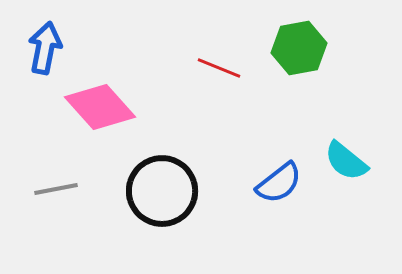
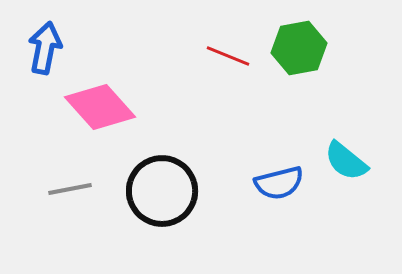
red line: moved 9 px right, 12 px up
blue semicircle: rotated 24 degrees clockwise
gray line: moved 14 px right
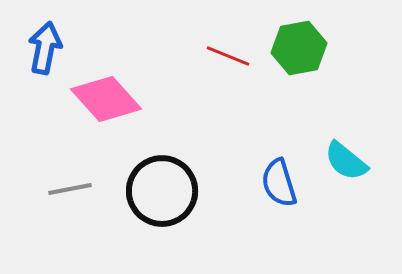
pink diamond: moved 6 px right, 8 px up
blue semicircle: rotated 87 degrees clockwise
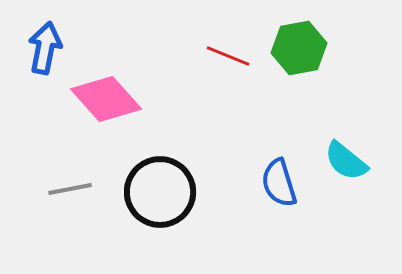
black circle: moved 2 px left, 1 px down
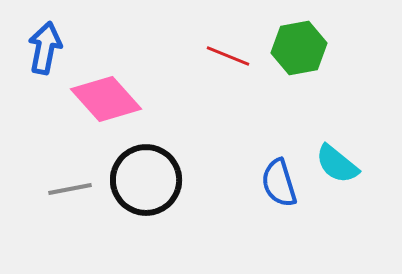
cyan semicircle: moved 9 px left, 3 px down
black circle: moved 14 px left, 12 px up
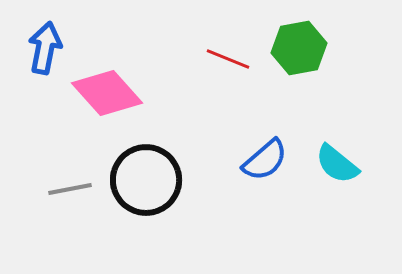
red line: moved 3 px down
pink diamond: moved 1 px right, 6 px up
blue semicircle: moved 14 px left, 23 px up; rotated 114 degrees counterclockwise
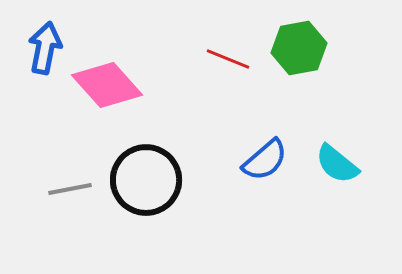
pink diamond: moved 8 px up
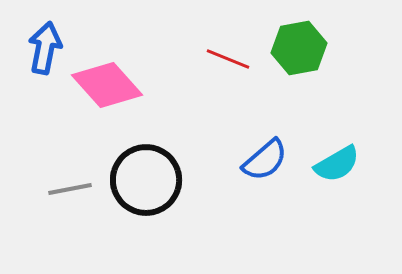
cyan semicircle: rotated 69 degrees counterclockwise
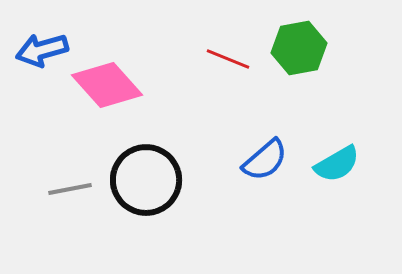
blue arrow: moved 3 px left, 2 px down; rotated 117 degrees counterclockwise
